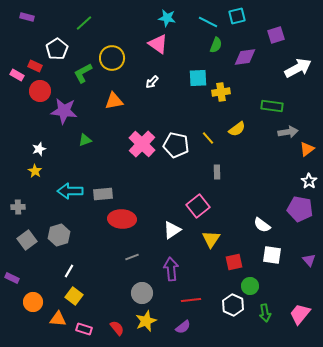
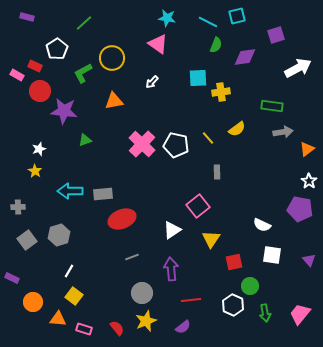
gray arrow at (288, 132): moved 5 px left
red ellipse at (122, 219): rotated 24 degrees counterclockwise
white semicircle at (262, 225): rotated 12 degrees counterclockwise
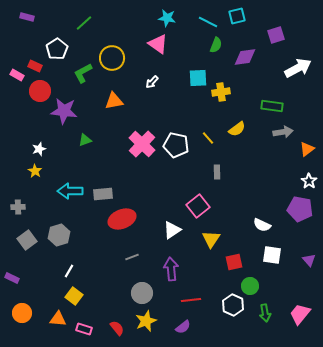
orange circle at (33, 302): moved 11 px left, 11 px down
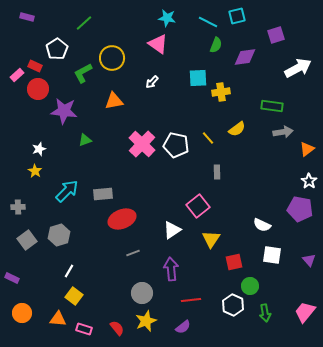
pink rectangle at (17, 75): rotated 72 degrees counterclockwise
red circle at (40, 91): moved 2 px left, 2 px up
cyan arrow at (70, 191): moved 3 px left; rotated 135 degrees clockwise
gray line at (132, 257): moved 1 px right, 4 px up
pink trapezoid at (300, 314): moved 5 px right, 2 px up
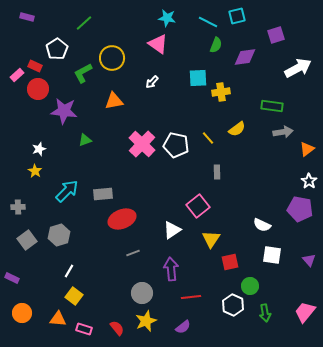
red square at (234, 262): moved 4 px left
red line at (191, 300): moved 3 px up
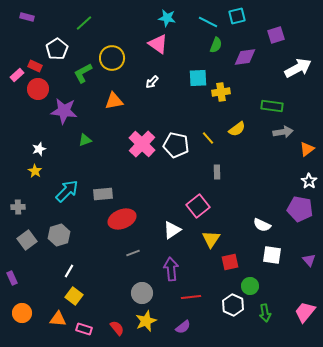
purple rectangle at (12, 278): rotated 40 degrees clockwise
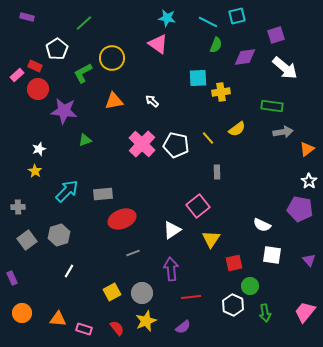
white arrow at (298, 68): moved 13 px left; rotated 68 degrees clockwise
white arrow at (152, 82): moved 19 px down; rotated 88 degrees clockwise
red square at (230, 262): moved 4 px right, 1 px down
yellow square at (74, 296): moved 38 px right, 4 px up; rotated 24 degrees clockwise
